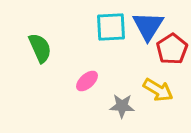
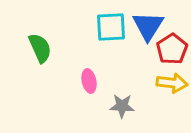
pink ellipse: moved 2 px right; rotated 60 degrees counterclockwise
yellow arrow: moved 14 px right, 7 px up; rotated 24 degrees counterclockwise
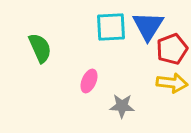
red pentagon: rotated 12 degrees clockwise
pink ellipse: rotated 35 degrees clockwise
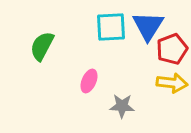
green semicircle: moved 2 px right, 2 px up; rotated 128 degrees counterclockwise
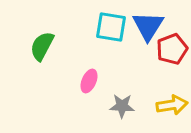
cyan square: rotated 12 degrees clockwise
yellow arrow: moved 22 px down; rotated 16 degrees counterclockwise
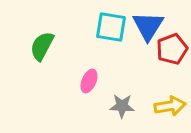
yellow arrow: moved 2 px left, 1 px down
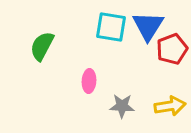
pink ellipse: rotated 20 degrees counterclockwise
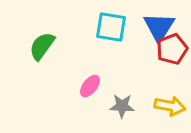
blue triangle: moved 11 px right, 1 px down
green semicircle: rotated 8 degrees clockwise
pink ellipse: moved 1 px right, 5 px down; rotated 35 degrees clockwise
yellow arrow: rotated 20 degrees clockwise
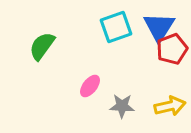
cyan square: moved 5 px right; rotated 28 degrees counterclockwise
yellow arrow: rotated 24 degrees counterclockwise
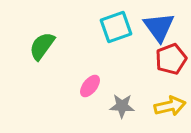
blue triangle: rotated 8 degrees counterclockwise
red pentagon: moved 1 px left, 10 px down
